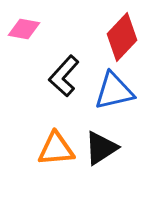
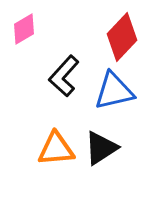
pink diamond: rotated 40 degrees counterclockwise
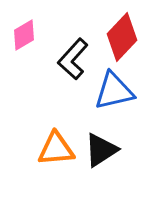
pink diamond: moved 6 px down
black L-shape: moved 9 px right, 17 px up
black triangle: moved 2 px down
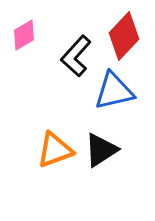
red diamond: moved 2 px right, 1 px up
black L-shape: moved 3 px right, 3 px up
orange triangle: moved 1 px left, 1 px down; rotated 15 degrees counterclockwise
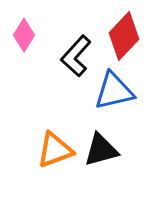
pink diamond: rotated 28 degrees counterclockwise
black triangle: rotated 18 degrees clockwise
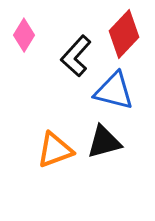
red diamond: moved 2 px up
blue triangle: rotated 27 degrees clockwise
black triangle: moved 3 px right, 8 px up
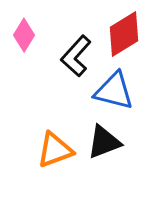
red diamond: rotated 15 degrees clockwise
black triangle: rotated 6 degrees counterclockwise
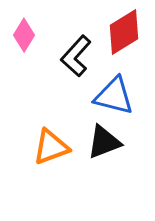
red diamond: moved 2 px up
blue triangle: moved 5 px down
orange triangle: moved 4 px left, 3 px up
